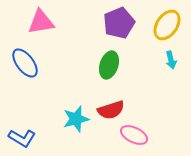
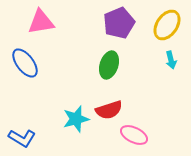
red semicircle: moved 2 px left
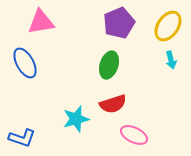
yellow ellipse: moved 1 px right, 1 px down
blue ellipse: rotated 8 degrees clockwise
red semicircle: moved 4 px right, 6 px up
blue L-shape: rotated 12 degrees counterclockwise
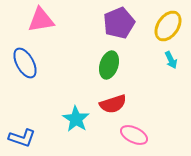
pink triangle: moved 2 px up
cyan arrow: rotated 12 degrees counterclockwise
cyan star: rotated 24 degrees counterclockwise
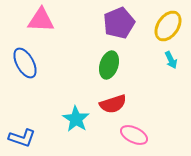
pink triangle: rotated 12 degrees clockwise
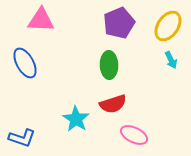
green ellipse: rotated 20 degrees counterclockwise
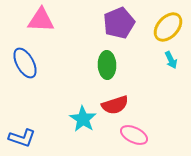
yellow ellipse: moved 1 px down; rotated 8 degrees clockwise
green ellipse: moved 2 px left
red semicircle: moved 2 px right, 1 px down
cyan star: moved 7 px right
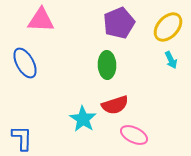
blue L-shape: rotated 108 degrees counterclockwise
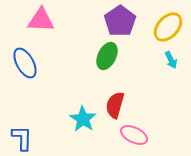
purple pentagon: moved 1 px right, 2 px up; rotated 12 degrees counterclockwise
green ellipse: moved 9 px up; rotated 28 degrees clockwise
red semicircle: rotated 124 degrees clockwise
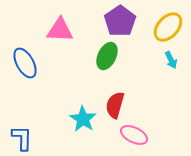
pink triangle: moved 19 px right, 10 px down
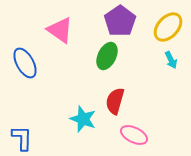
pink triangle: rotated 32 degrees clockwise
red semicircle: moved 4 px up
cyan star: rotated 12 degrees counterclockwise
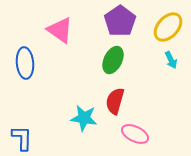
green ellipse: moved 6 px right, 4 px down
blue ellipse: rotated 24 degrees clockwise
cyan star: moved 1 px right, 1 px up; rotated 12 degrees counterclockwise
pink ellipse: moved 1 px right, 1 px up
